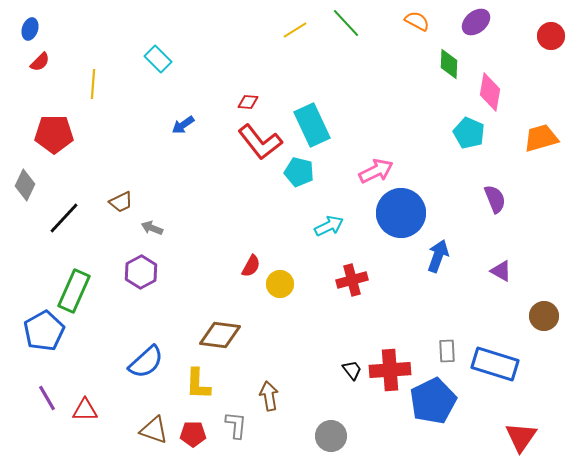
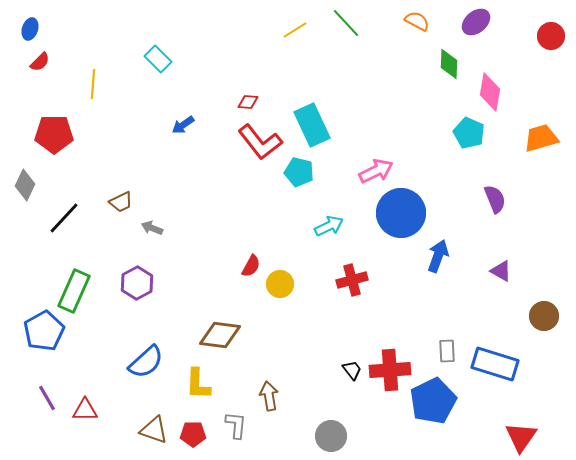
purple hexagon at (141, 272): moved 4 px left, 11 px down
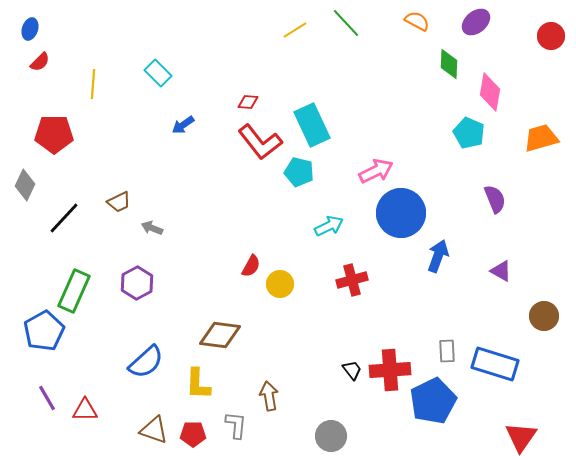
cyan rectangle at (158, 59): moved 14 px down
brown trapezoid at (121, 202): moved 2 px left
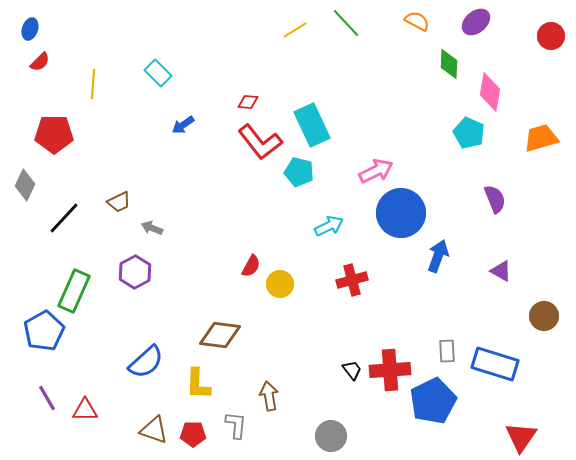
purple hexagon at (137, 283): moved 2 px left, 11 px up
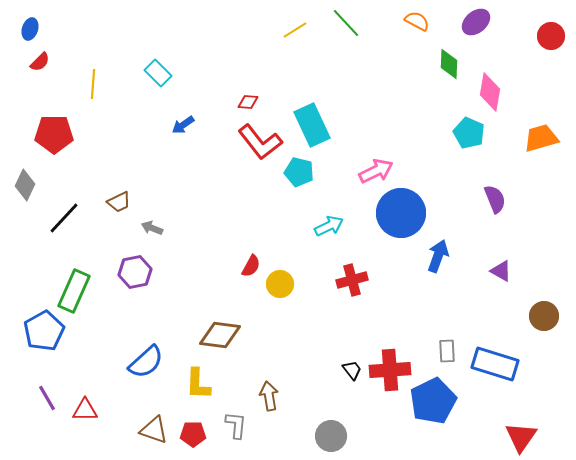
purple hexagon at (135, 272): rotated 16 degrees clockwise
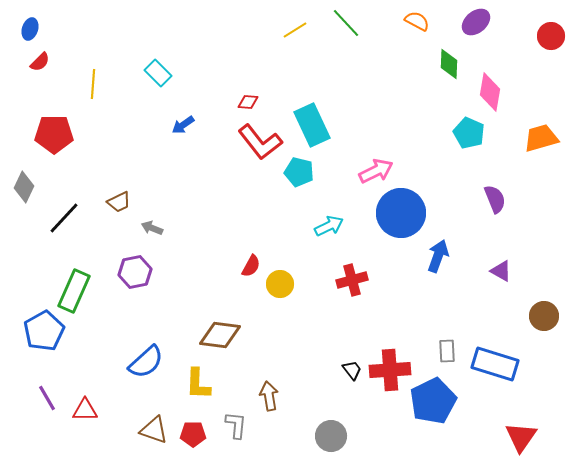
gray diamond at (25, 185): moved 1 px left, 2 px down
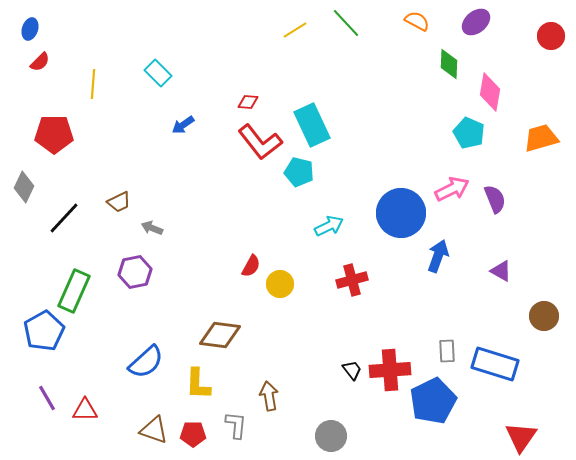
pink arrow at (376, 171): moved 76 px right, 18 px down
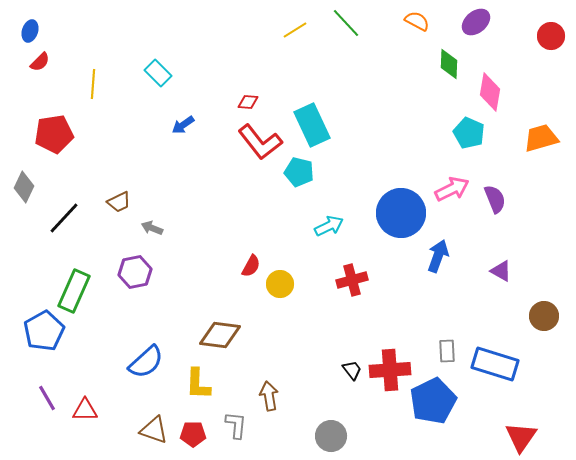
blue ellipse at (30, 29): moved 2 px down
red pentagon at (54, 134): rotated 9 degrees counterclockwise
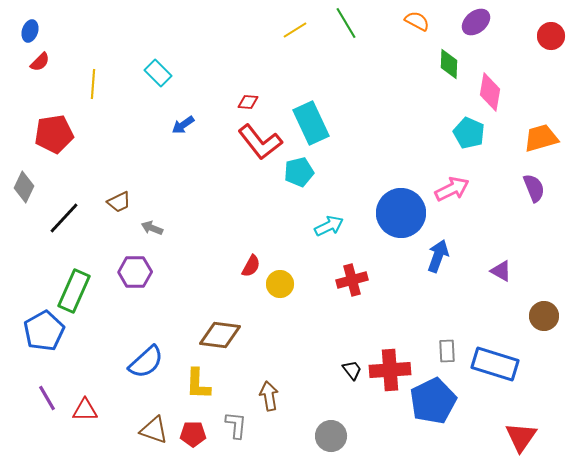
green line at (346, 23): rotated 12 degrees clockwise
cyan rectangle at (312, 125): moved 1 px left, 2 px up
cyan pentagon at (299, 172): rotated 28 degrees counterclockwise
purple semicircle at (495, 199): moved 39 px right, 11 px up
purple hexagon at (135, 272): rotated 12 degrees clockwise
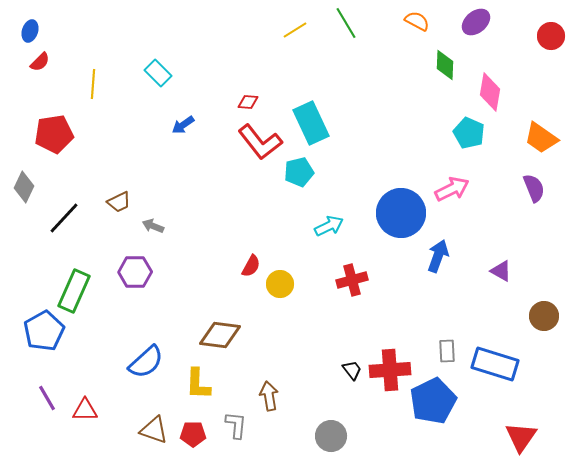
green diamond at (449, 64): moved 4 px left, 1 px down
orange trapezoid at (541, 138): rotated 129 degrees counterclockwise
gray arrow at (152, 228): moved 1 px right, 2 px up
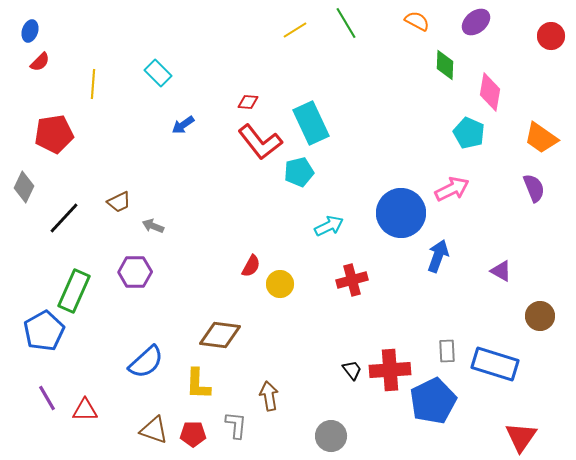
brown circle at (544, 316): moved 4 px left
